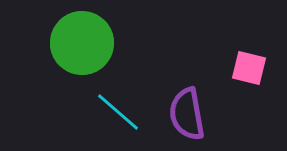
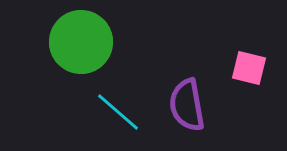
green circle: moved 1 px left, 1 px up
purple semicircle: moved 9 px up
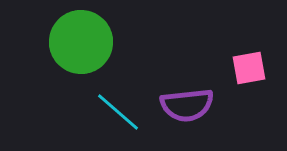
pink square: rotated 24 degrees counterclockwise
purple semicircle: rotated 86 degrees counterclockwise
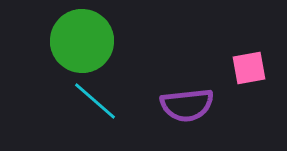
green circle: moved 1 px right, 1 px up
cyan line: moved 23 px left, 11 px up
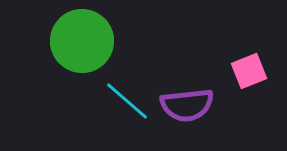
pink square: moved 3 px down; rotated 12 degrees counterclockwise
cyan line: moved 32 px right
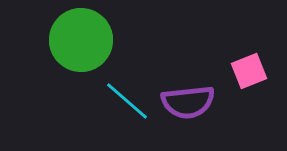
green circle: moved 1 px left, 1 px up
purple semicircle: moved 1 px right, 3 px up
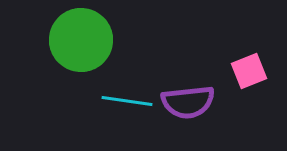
cyan line: rotated 33 degrees counterclockwise
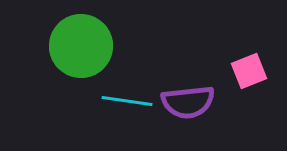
green circle: moved 6 px down
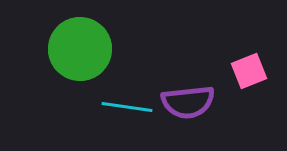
green circle: moved 1 px left, 3 px down
cyan line: moved 6 px down
